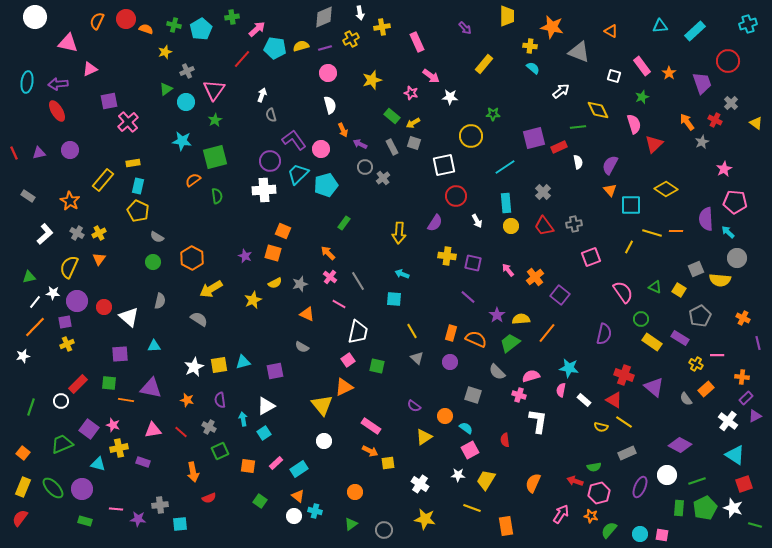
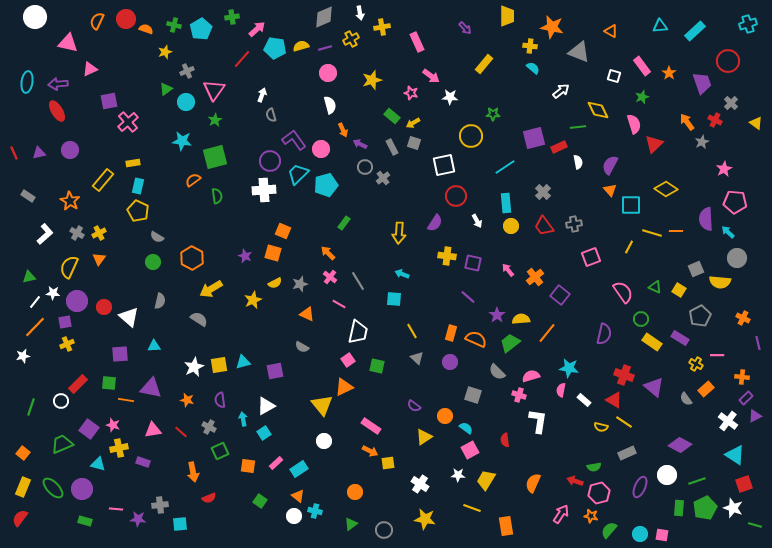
yellow semicircle at (720, 280): moved 2 px down
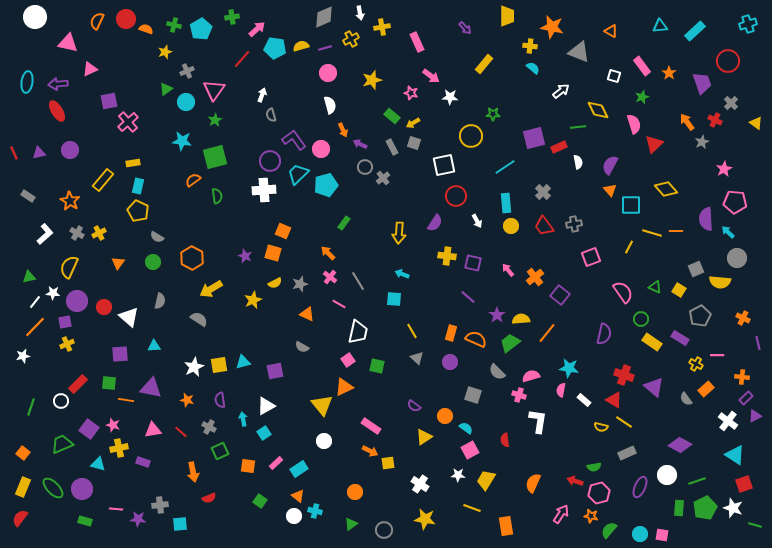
yellow diamond at (666, 189): rotated 15 degrees clockwise
orange triangle at (99, 259): moved 19 px right, 4 px down
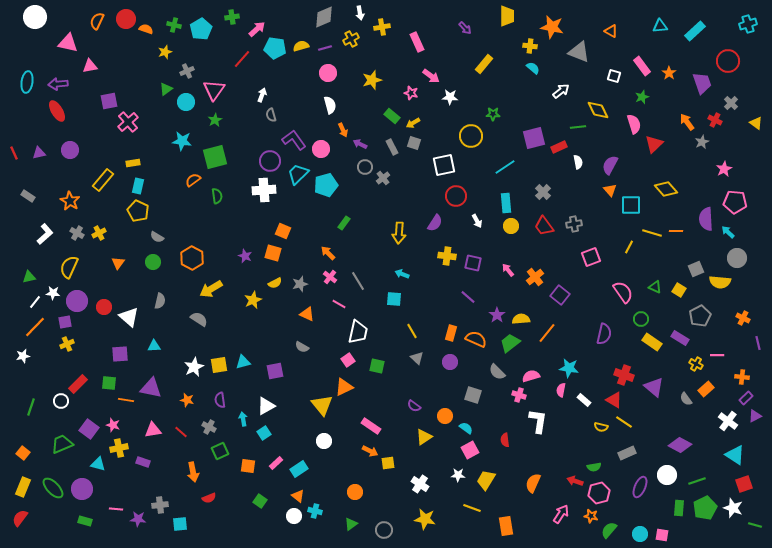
pink triangle at (90, 69): moved 3 px up; rotated 14 degrees clockwise
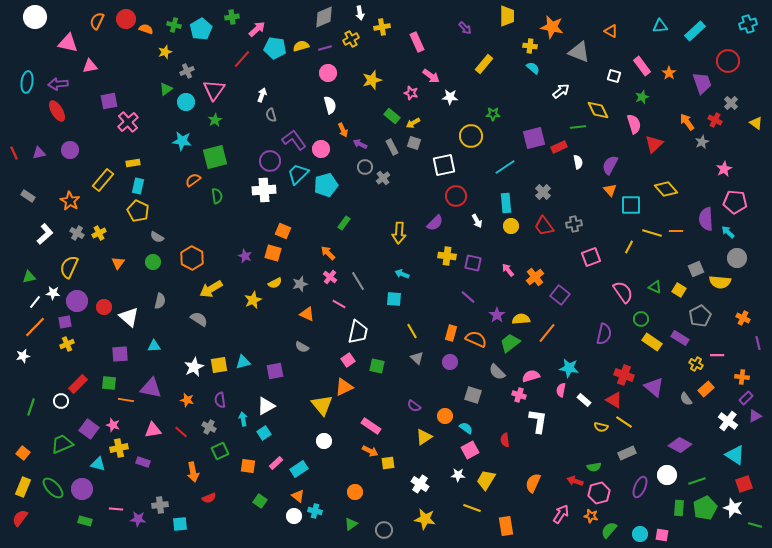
purple semicircle at (435, 223): rotated 12 degrees clockwise
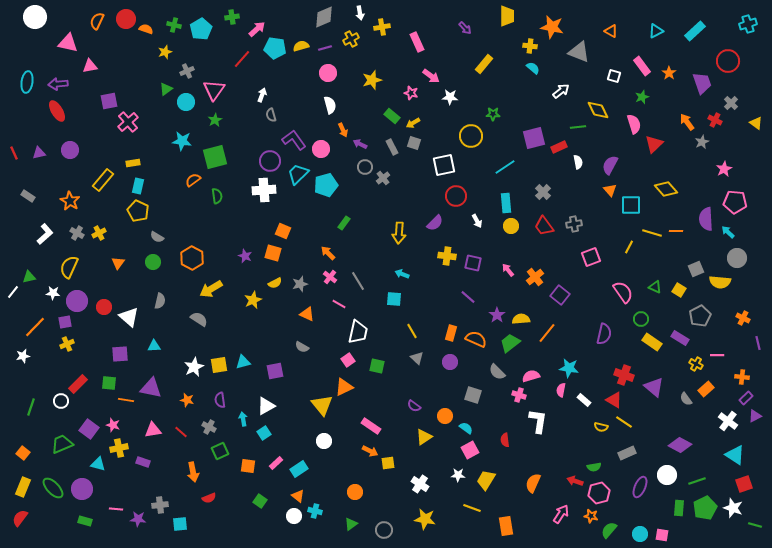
cyan triangle at (660, 26): moved 4 px left, 5 px down; rotated 21 degrees counterclockwise
white line at (35, 302): moved 22 px left, 10 px up
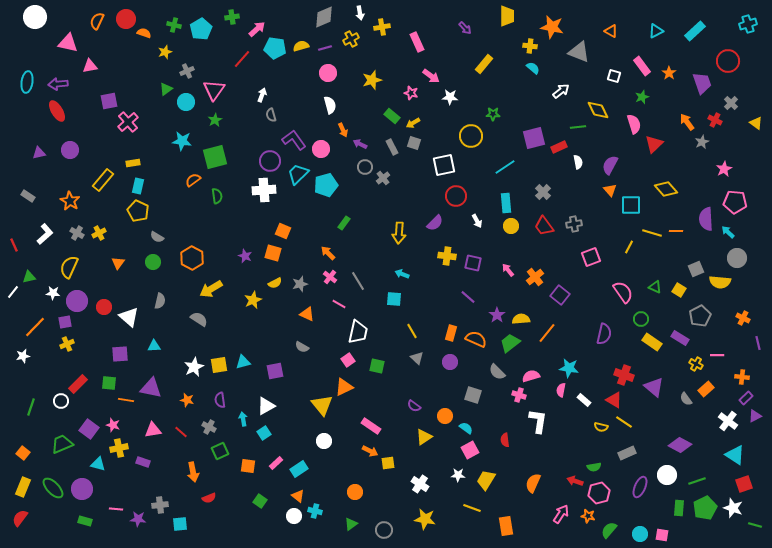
orange semicircle at (146, 29): moved 2 px left, 4 px down
red line at (14, 153): moved 92 px down
orange star at (591, 516): moved 3 px left
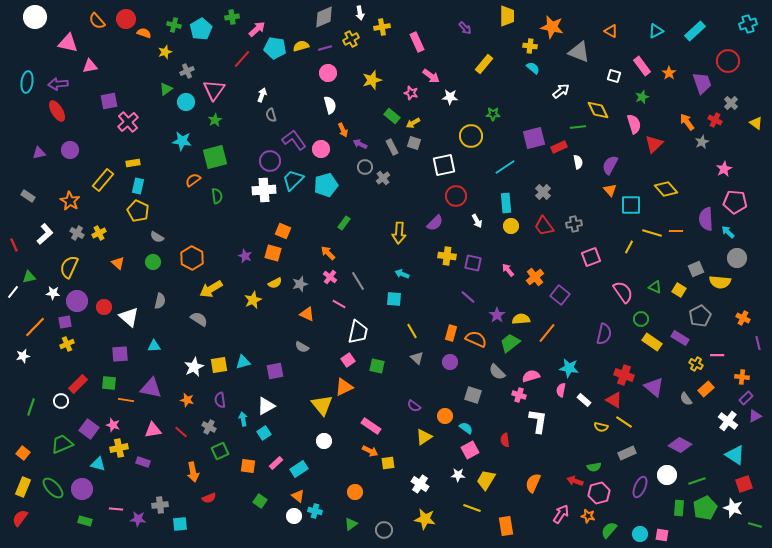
orange semicircle at (97, 21): rotated 66 degrees counterclockwise
cyan trapezoid at (298, 174): moved 5 px left, 6 px down
orange triangle at (118, 263): rotated 24 degrees counterclockwise
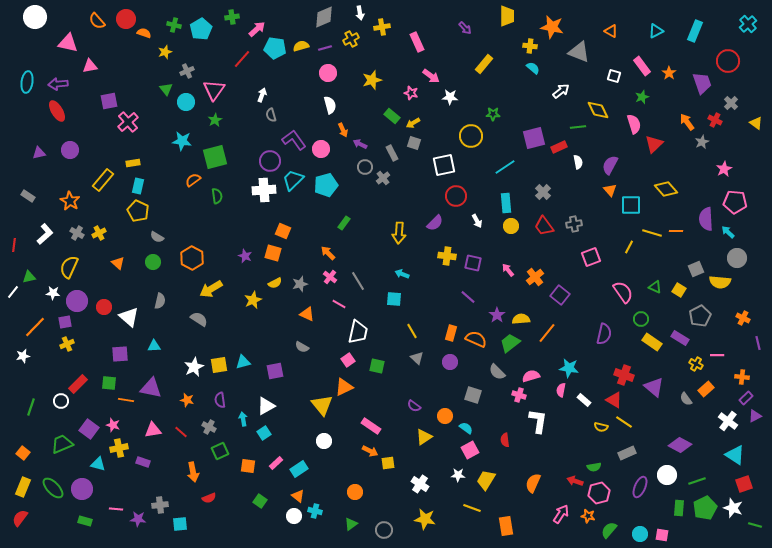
cyan cross at (748, 24): rotated 24 degrees counterclockwise
cyan rectangle at (695, 31): rotated 25 degrees counterclockwise
green triangle at (166, 89): rotated 32 degrees counterclockwise
gray rectangle at (392, 147): moved 6 px down
red line at (14, 245): rotated 32 degrees clockwise
